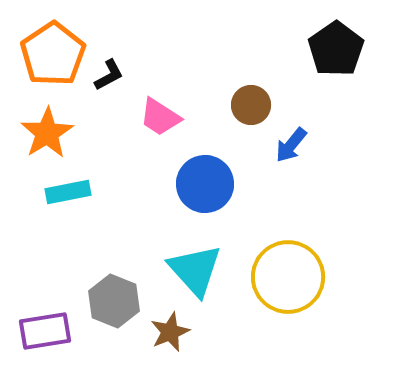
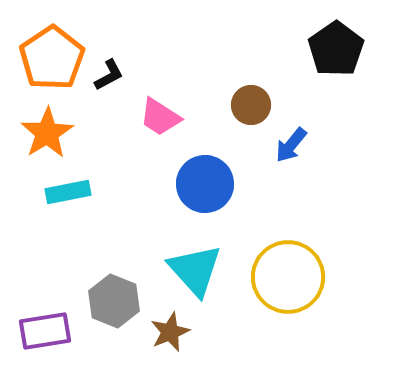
orange pentagon: moved 1 px left, 4 px down
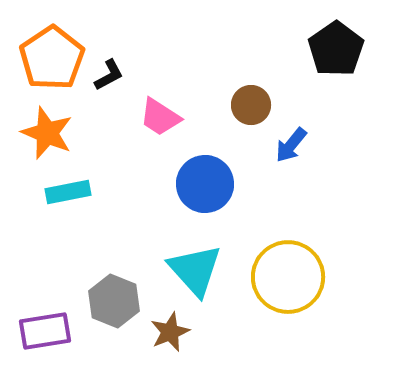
orange star: rotated 18 degrees counterclockwise
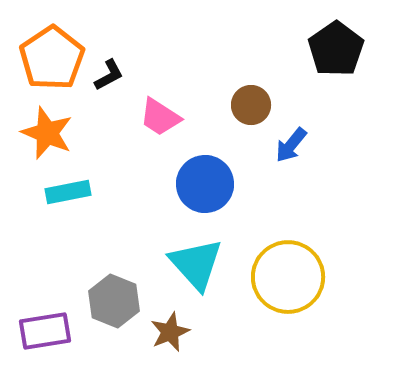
cyan triangle: moved 1 px right, 6 px up
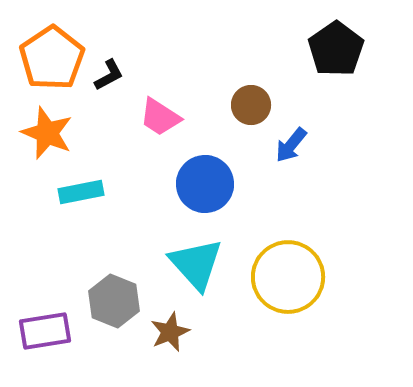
cyan rectangle: moved 13 px right
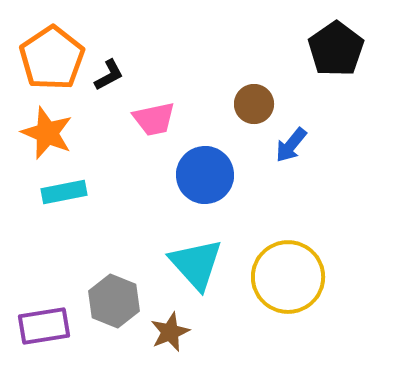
brown circle: moved 3 px right, 1 px up
pink trapezoid: moved 6 px left, 2 px down; rotated 45 degrees counterclockwise
blue circle: moved 9 px up
cyan rectangle: moved 17 px left
purple rectangle: moved 1 px left, 5 px up
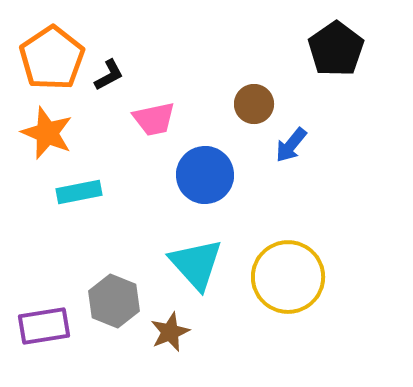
cyan rectangle: moved 15 px right
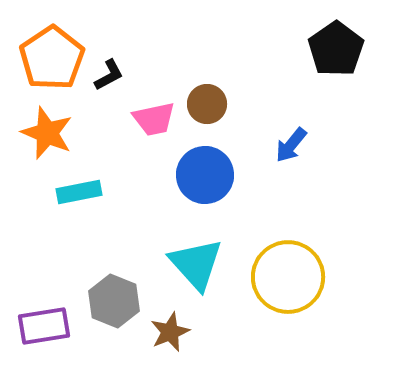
brown circle: moved 47 px left
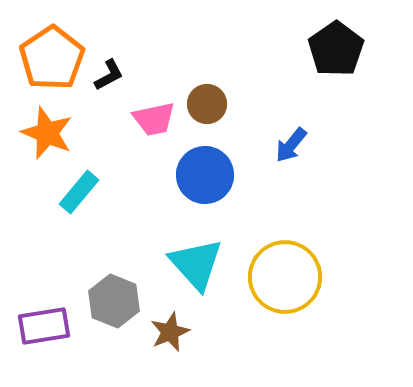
cyan rectangle: rotated 39 degrees counterclockwise
yellow circle: moved 3 px left
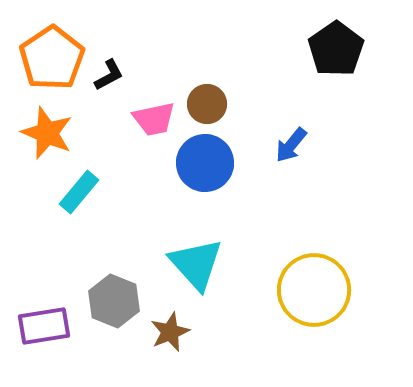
blue circle: moved 12 px up
yellow circle: moved 29 px right, 13 px down
